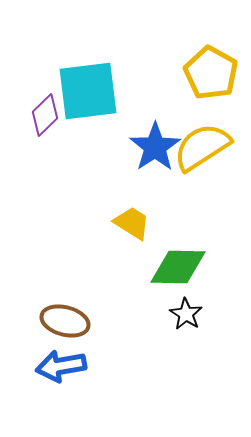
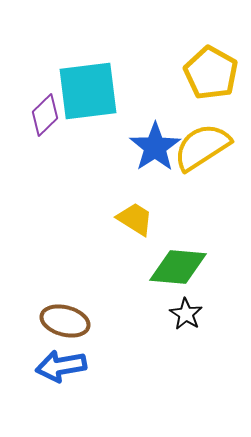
yellow trapezoid: moved 3 px right, 4 px up
green diamond: rotated 4 degrees clockwise
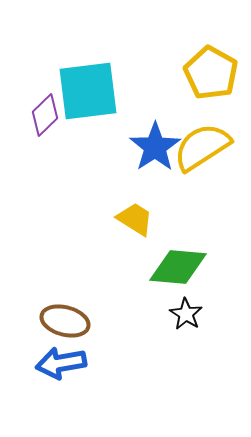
blue arrow: moved 3 px up
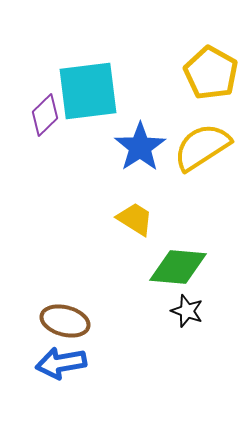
blue star: moved 15 px left
black star: moved 1 px right, 3 px up; rotated 12 degrees counterclockwise
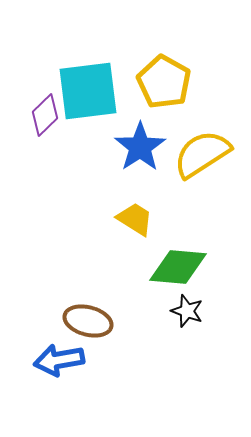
yellow pentagon: moved 47 px left, 9 px down
yellow semicircle: moved 7 px down
brown ellipse: moved 23 px right
blue arrow: moved 2 px left, 3 px up
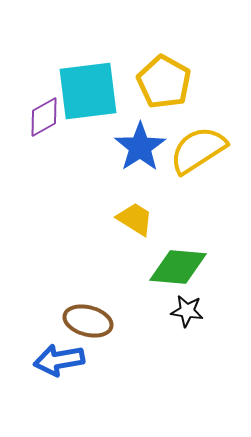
purple diamond: moved 1 px left, 2 px down; rotated 15 degrees clockwise
yellow semicircle: moved 4 px left, 4 px up
black star: rotated 12 degrees counterclockwise
